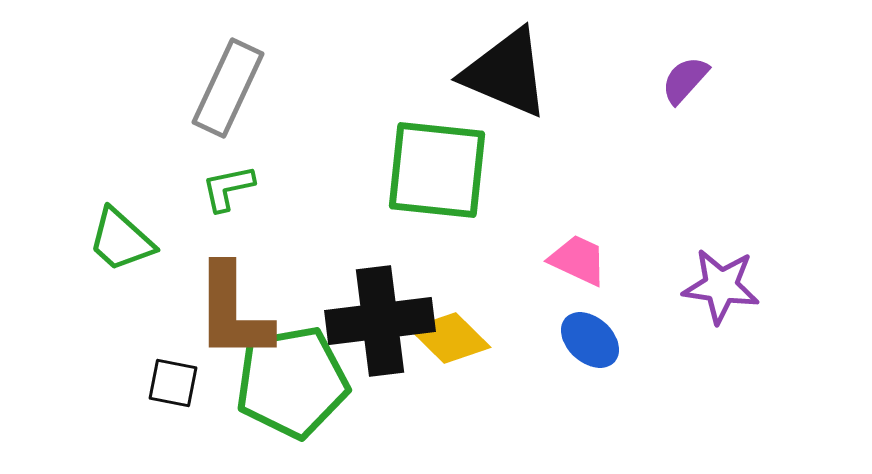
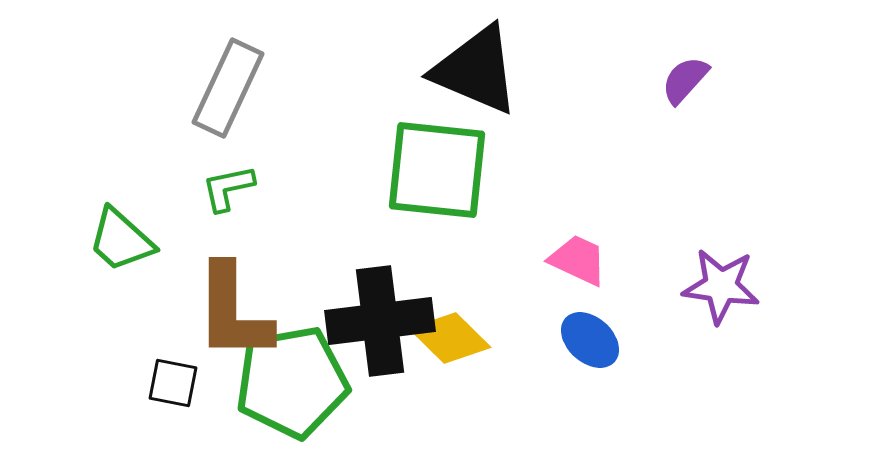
black triangle: moved 30 px left, 3 px up
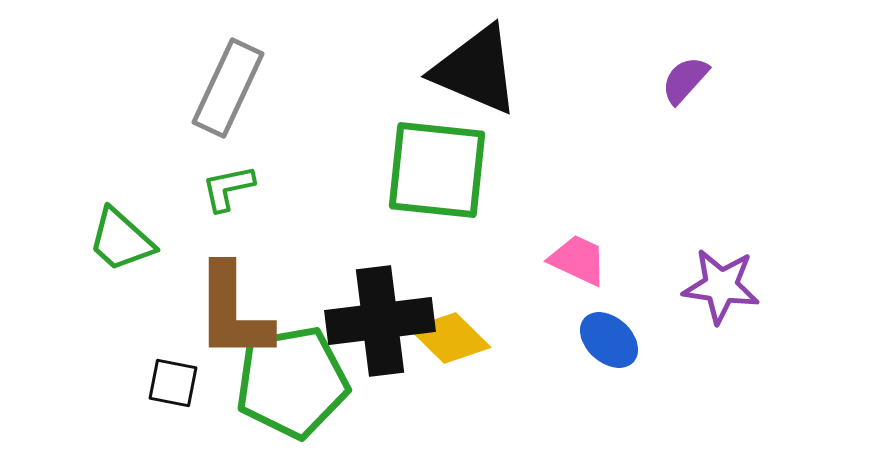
blue ellipse: moved 19 px right
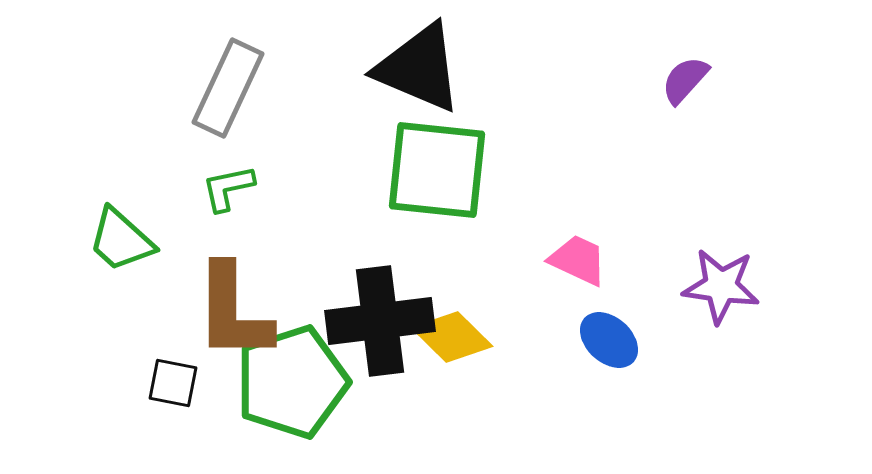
black triangle: moved 57 px left, 2 px up
yellow diamond: moved 2 px right, 1 px up
green pentagon: rotated 8 degrees counterclockwise
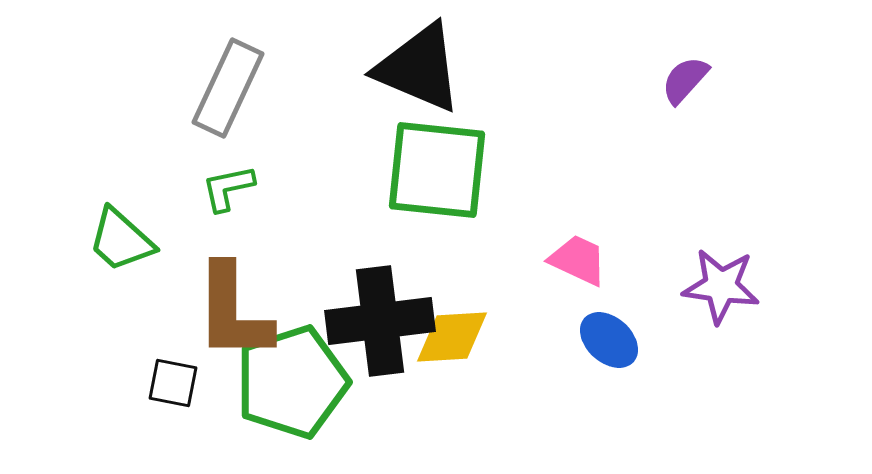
yellow diamond: rotated 48 degrees counterclockwise
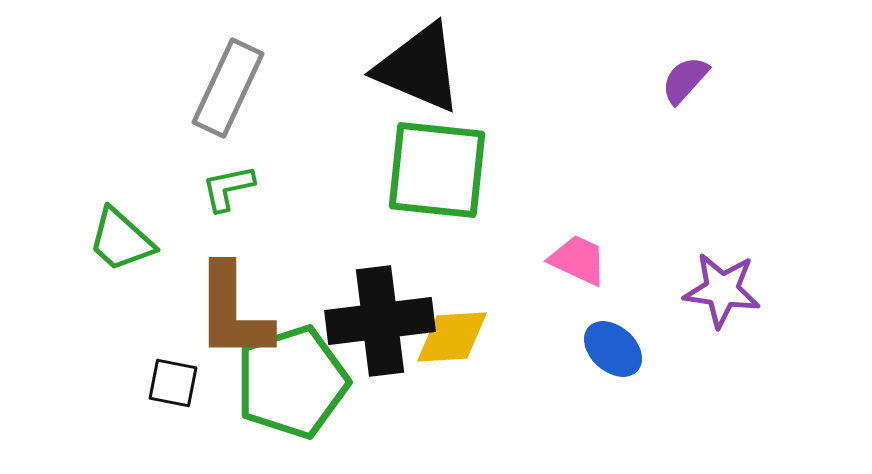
purple star: moved 1 px right, 4 px down
blue ellipse: moved 4 px right, 9 px down
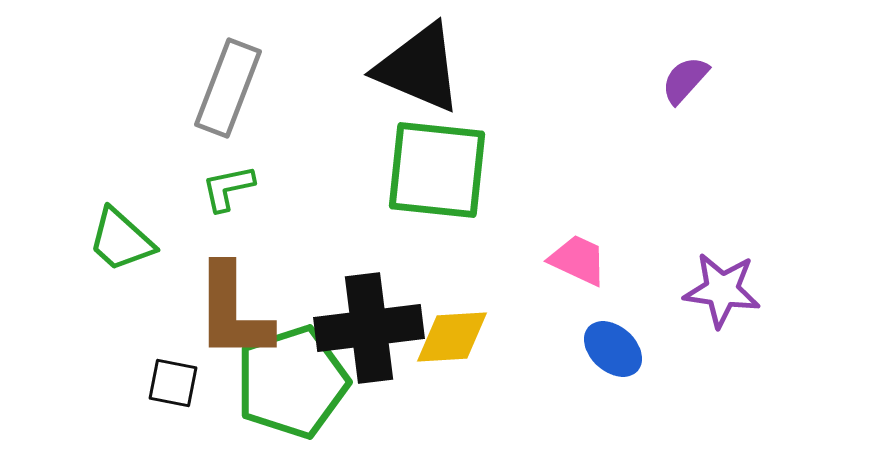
gray rectangle: rotated 4 degrees counterclockwise
black cross: moved 11 px left, 7 px down
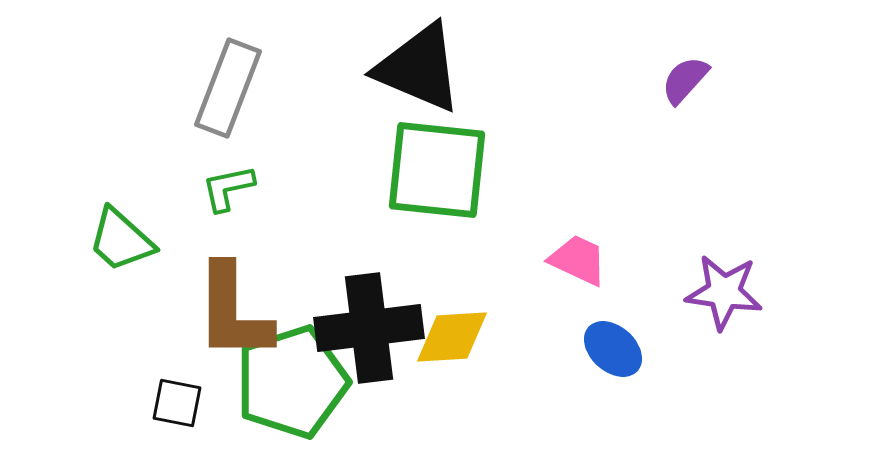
purple star: moved 2 px right, 2 px down
black square: moved 4 px right, 20 px down
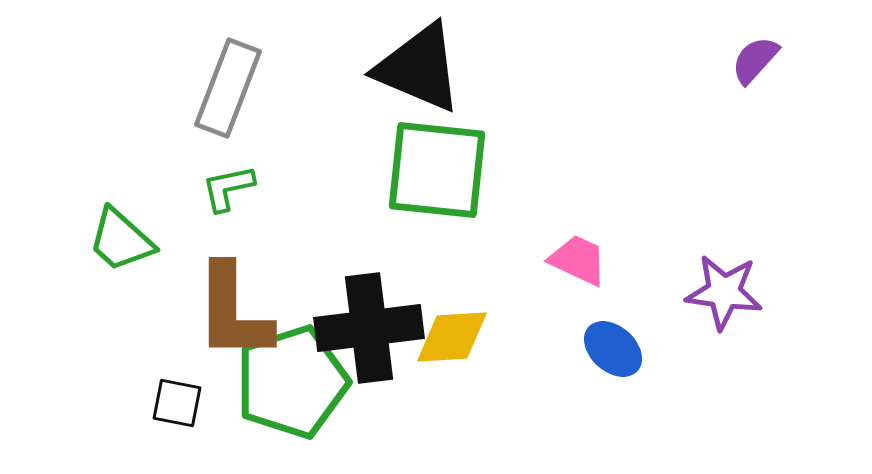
purple semicircle: moved 70 px right, 20 px up
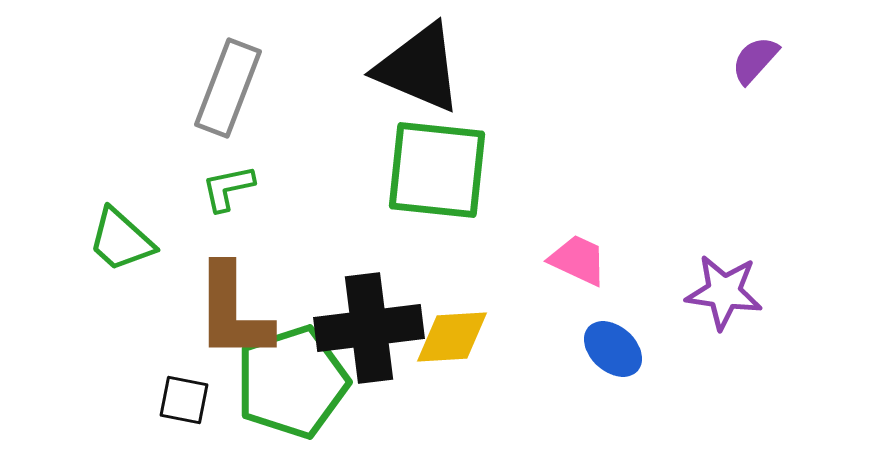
black square: moved 7 px right, 3 px up
